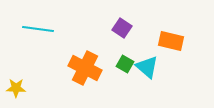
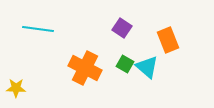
orange rectangle: moved 3 px left, 1 px up; rotated 55 degrees clockwise
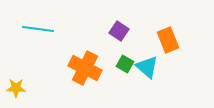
purple square: moved 3 px left, 3 px down
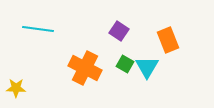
cyan triangle: rotated 20 degrees clockwise
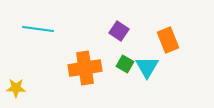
orange cross: rotated 36 degrees counterclockwise
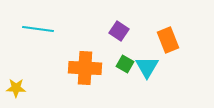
orange cross: rotated 12 degrees clockwise
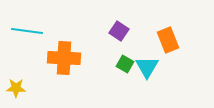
cyan line: moved 11 px left, 2 px down
orange cross: moved 21 px left, 10 px up
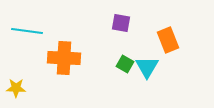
purple square: moved 2 px right, 8 px up; rotated 24 degrees counterclockwise
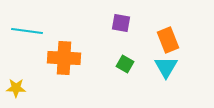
cyan triangle: moved 19 px right
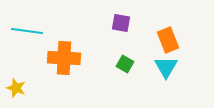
yellow star: rotated 18 degrees clockwise
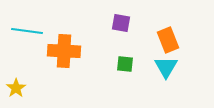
orange cross: moved 7 px up
green square: rotated 24 degrees counterclockwise
yellow star: rotated 18 degrees clockwise
